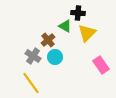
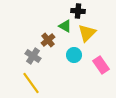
black cross: moved 2 px up
cyan circle: moved 19 px right, 2 px up
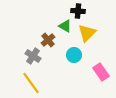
pink rectangle: moved 7 px down
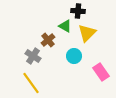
cyan circle: moved 1 px down
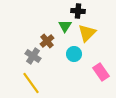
green triangle: rotated 32 degrees clockwise
brown cross: moved 1 px left, 1 px down
cyan circle: moved 2 px up
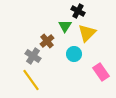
black cross: rotated 24 degrees clockwise
yellow line: moved 3 px up
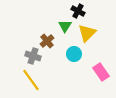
gray cross: rotated 14 degrees counterclockwise
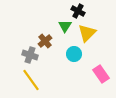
brown cross: moved 2 px left
gray cross: moved 3 px left, 1 px up
pink rectangle: moved 2 px down
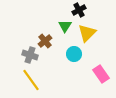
black cross: moved 1 px right, 1 px up; rotated 32 degrees clockwise
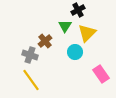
black cross: moved 1 px left
cyan circle: moved 1 px right, 2 px up
